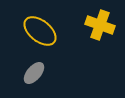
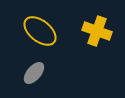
yellow cross: moved 3 px left, 6 px down
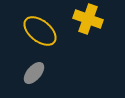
yellow cross: moved 9 px left, 12 px up
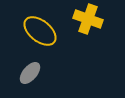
gray ellipse: moved 4 px left
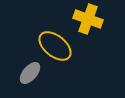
yellow ellipse: moved 15 px right, 15 px down
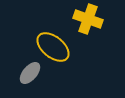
yellow ellipse: moved 2 px left, 1 px down
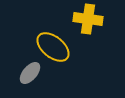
yellow cross: rotated 12 degrees counterclockwise
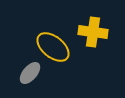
yellow cross: moved 5 px right, 13 px down
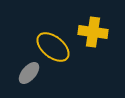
gray ellipse: moved 1 px left
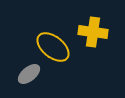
gray ellipse: moved 1 px down; rotated 10 degrees clockwise
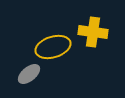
yellow ellipse: rotated 56 degrees counterclockwise
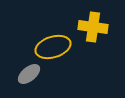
yellow cross: moved 5 px up
